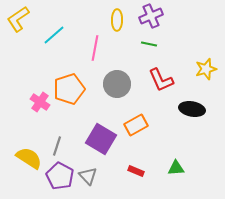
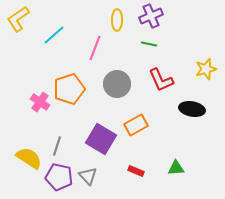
pink line: rotated 10 degrees clockwise
purple pentagon: moved 1 px left, 1 px down; rotated 16 degrees counterclockwise
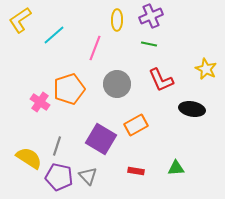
yellow L-shape: moved 2 px right, 1 px down
yellow star: rotated 30 degrees counterclockwise
red rectangle: rotated 14 degrees counterclockwise
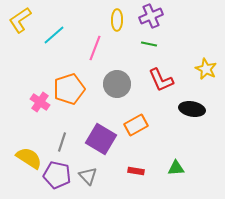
gray line: moved 5 px right, 4 px up
purple pentagon: moved 2 px left, 2 px up
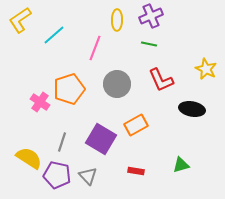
green triangle: moved 5 px right, 3 px up; rotated 12 degrees counterclockwise
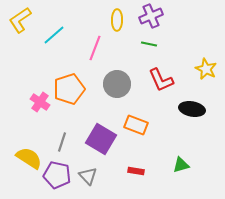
orange rectangle: rotated 50 degrees clockwise
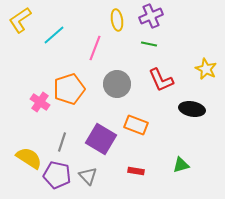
yellow ellipse: rotated 10 degrees counterclockwise
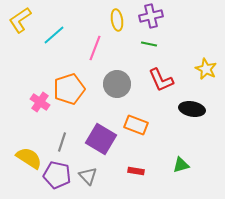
purple cross: rotated 10 degrees clockwise
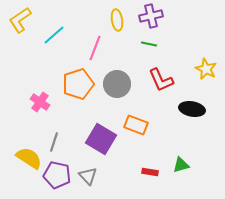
orange pentagon: moved 9 px right, 5 px up
gray line: moved 8 px left
red rectangle: moved 14 px right, 1 px down
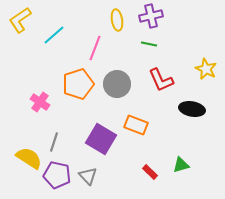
red rectangle: rotated 35 degrees clockwise
